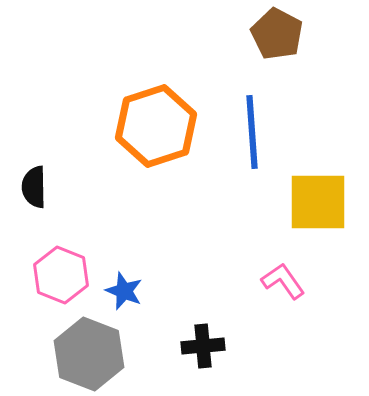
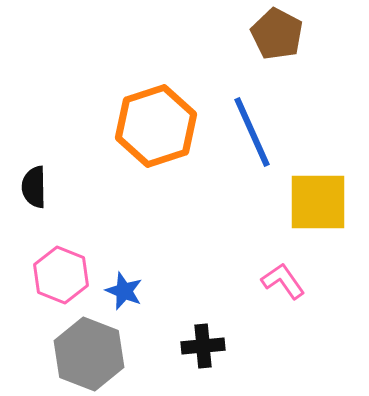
blue line: rotated 20 degrees counterclockwise
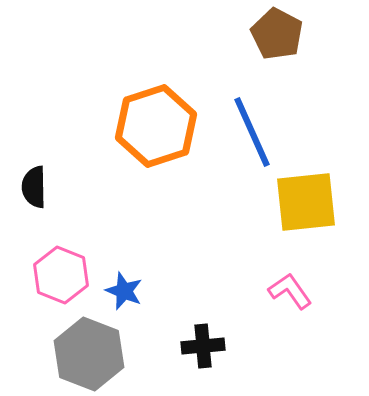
yellow square: moved 12 px left; rotated 6 degrees counterclockwise
pink L-shape: moved 7 px right, 10 px down
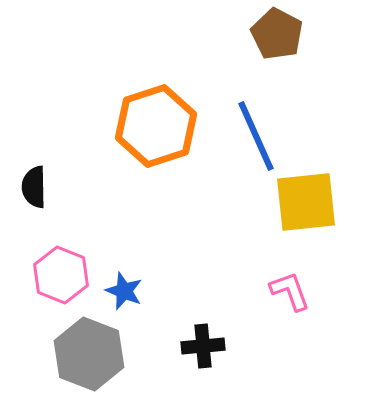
blue line: moved 4 px right, 4 px down
pink L-shape: rotated 15 degrees clockwise
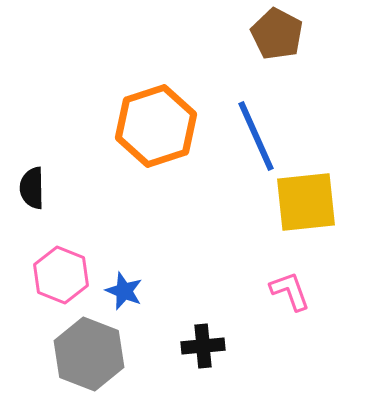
black semicircle: moved 2 px left, 1 px down
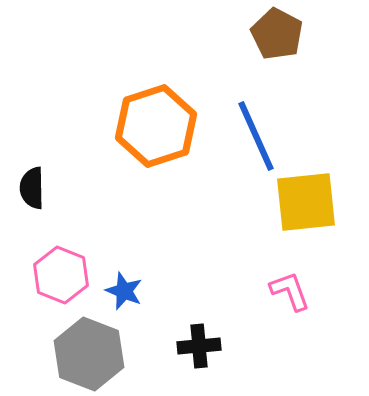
black cross: moved 4 px left
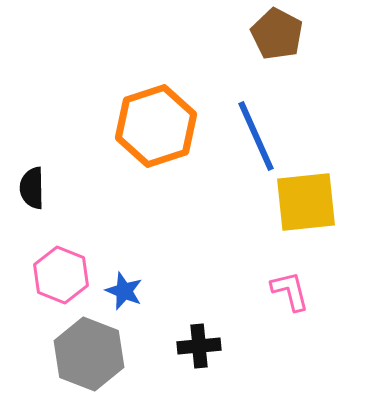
pink L-shape: rotated 6 degrees clockwise
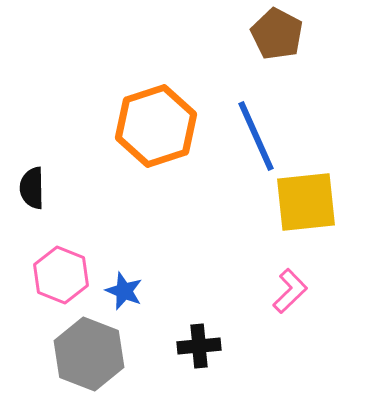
pink L-shape: rotated 60 degrees clockwise
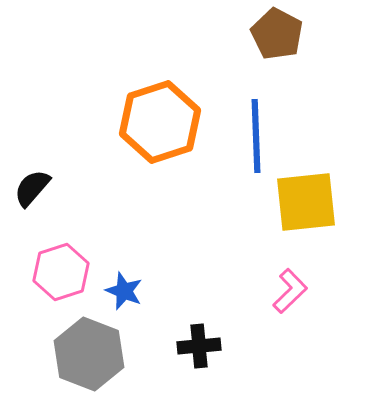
orange hexagon: moved 4 px right, 4 px up
blue line: rotated 22 degrees clockwise
black semicircle: rotated 42 degrees clockwise
pink hexagon: moved 3 px up; rotated 20 degrees clockwise
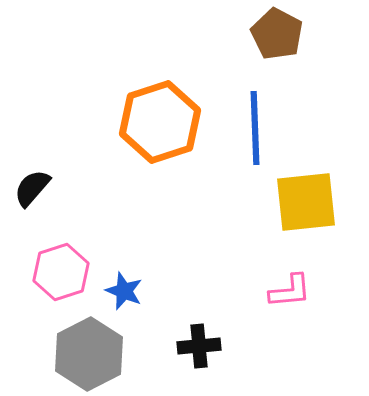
blue line: moved 1 px left, 8 px up
pink L-shape: rotated 39 degrees clockwise
gray hexagon: rotated 12 degrees clockwise
